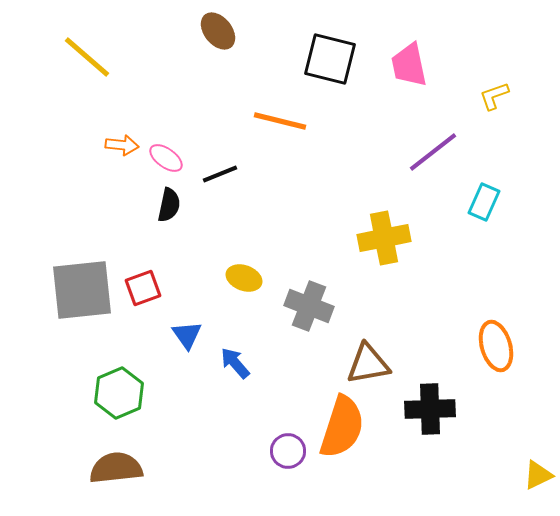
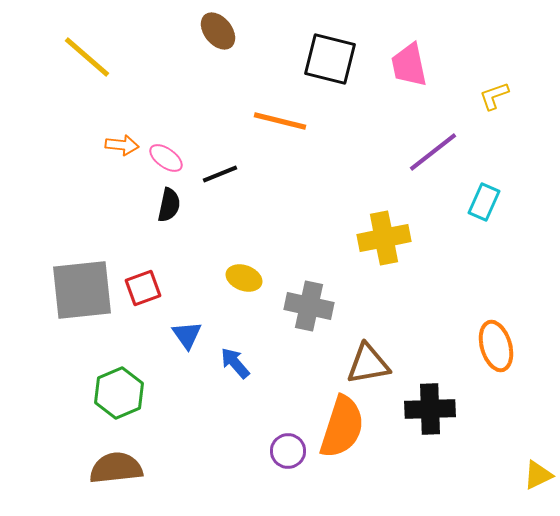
gray cross: rotated 9 degrees counterclockwise
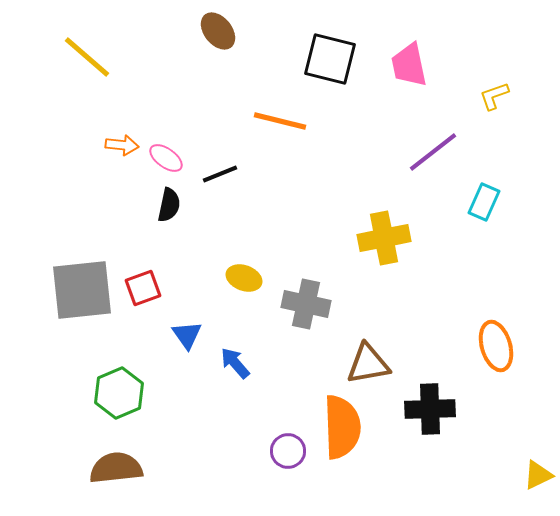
gray cross: moved 3 px left, 2 px up
orange semicircle: rotated 20 degrees counterclockwise
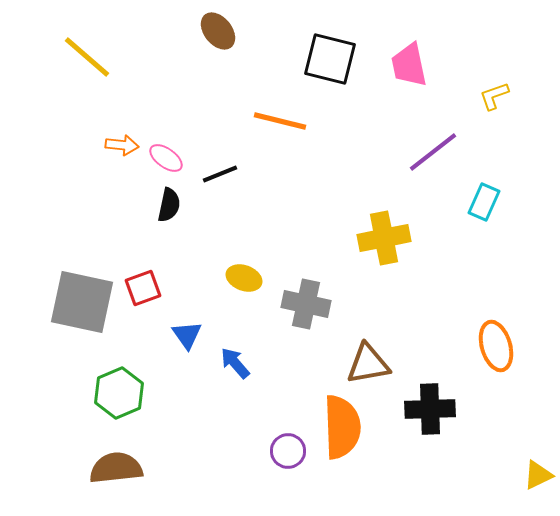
gray square: moved 12 px down; rotated 18 degrees clockwise
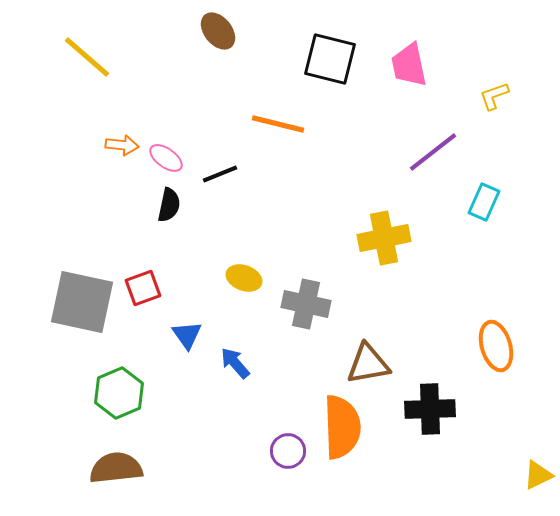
orange line: moved 2 px left, 3 px down
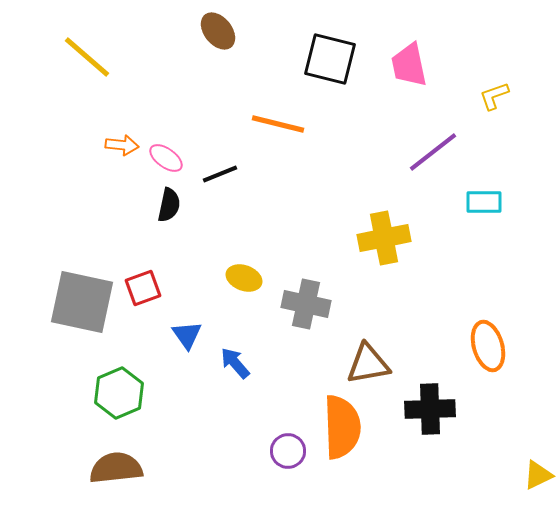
cyan rectangle: rotated 66 degrees clockwise
orange ellipse: moved 8 px left
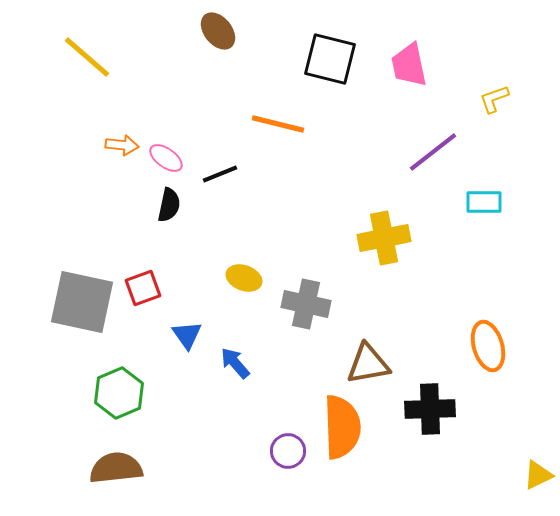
yellow L-shape: moved 3 px down
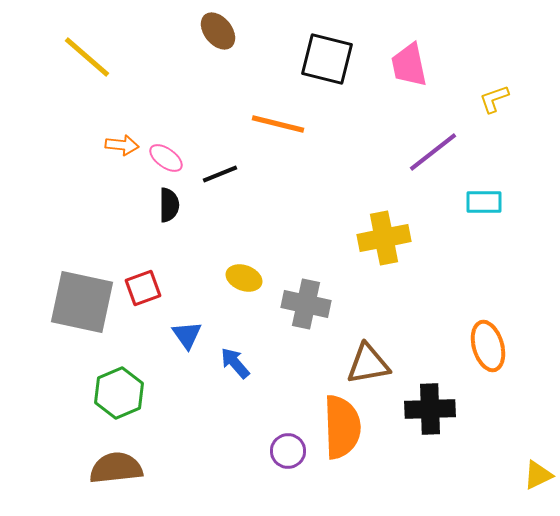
black square: moved 3 px left
black semicircle: rotated 12 degrees counterclockwise
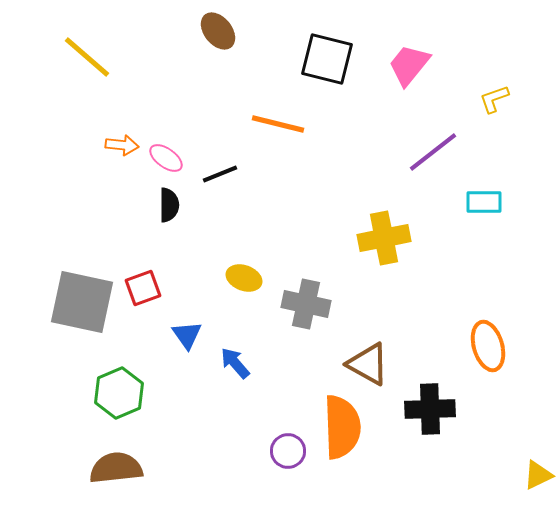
pink trapezoid: rotated 51 degrees clockwise
brown triangle: rotated 39 degrees clockwise
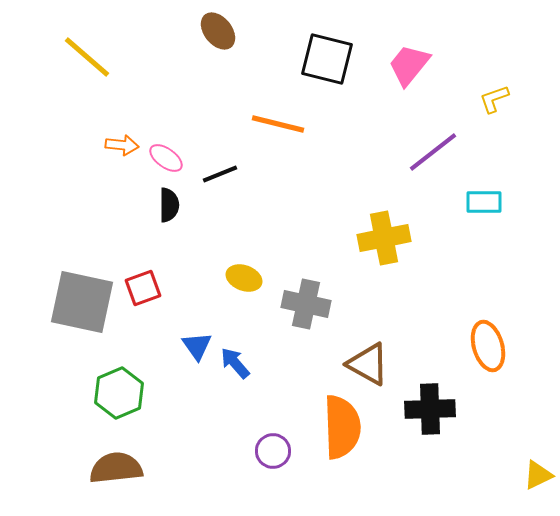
blue triangle: moved 10 px right, 11 px down
purple circle: moved 15 px left
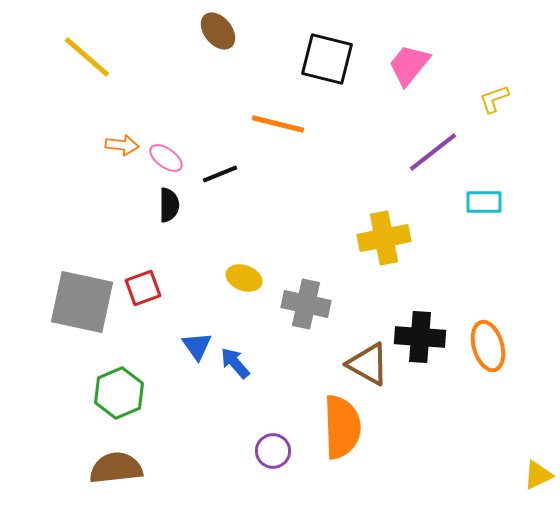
black cross: moved 10 px left, 72 px up; rotated 6 degrees clockwise
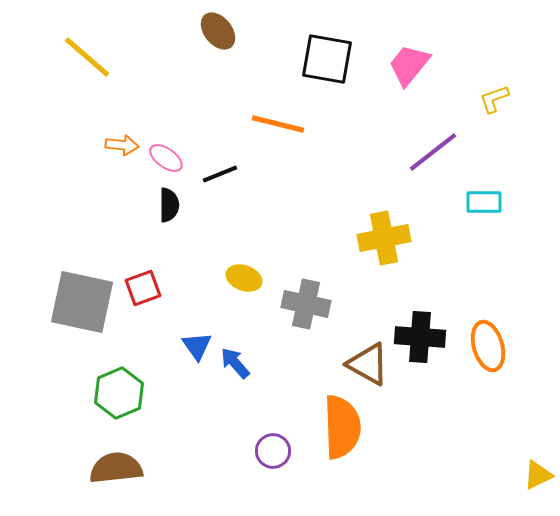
black square: rotated 4 degrees counterclockwise
